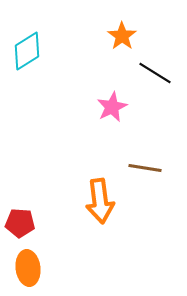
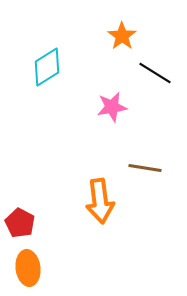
cyan diamond: moved 20 px right, 16 px down
pink star: rotated 16 degrees clockwise
red pentagon: rotated 24 degrees clockwise
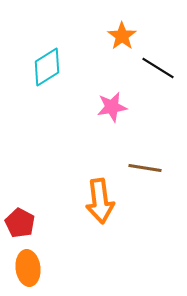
black line: moved 3 px right, 5 px up
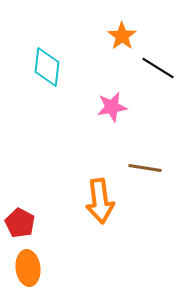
cyan diamond: rotated 51 degrees counterclockwise
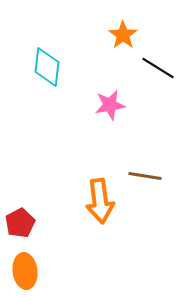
orange star: moved 1 px right, 1 px up
pink star: moved 2 px left, 2 px up
brown line: moved 8 px down
red pentagon: rotated 16 degrees clockwise
orange ellipse: moved 3 px left, 3 px down
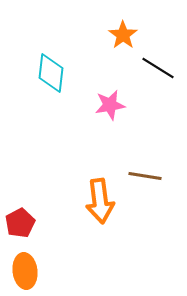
cyan diamond: moved 4 px right, 6 px down
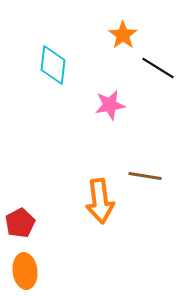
cyan diamond: moved 2 px right, 8 px up
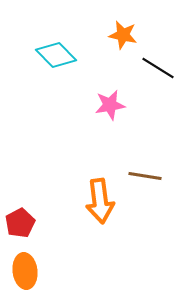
orange star: rotated 24 degrees counterclockwise
cyan diamond: moved 3 px right, 10 px up; rotated 51 degrees counterclockwise
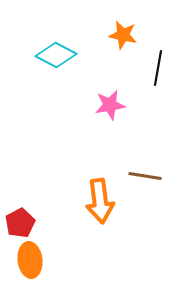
cyan diamond: rotated 18 degrees counterclockwise
black line: rotated 68 degrees clockwise
orange ellipse: moved 5 px right, 11 px up
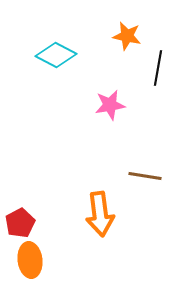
orange star: moved 4 px right, 1 px down
orange arrow: moved 13 px down
